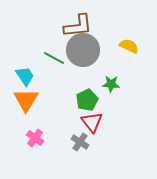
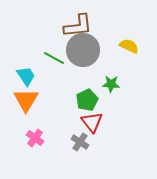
cyan trapezoid: moved 1 px right
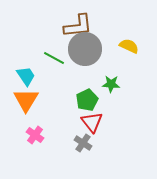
gray circle: moved 2 px right, 1 px up
pink cross: moved 3 px up
gray cross: moved 3 px right, 1 px down
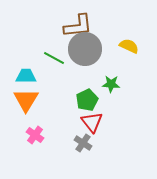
cyan trapezoid: rotated 55 degrees counterclockwise
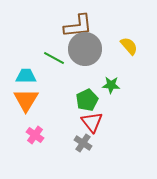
yellow semicircle: rotated 24 degrees clockwise
green star: moved 1 px down
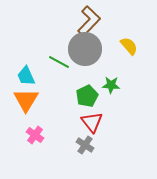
brown L-shape: moved 11 px right, 5 px up; rotated 40 degrees counterclockwise
green line: moved 5 px right, 4 px down
cyan trapezoid: rotated 115 degrees counterclockwise
green pentagon: moved 4 px up
gray cross: moved 2 px right, 2 px down
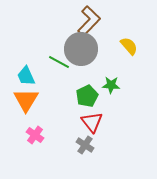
gray circle: moved 4 px left
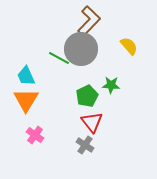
green line: moved 4 px up
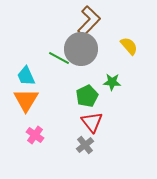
green star: moved 1 px right, 3 px up
gray cross: rotated 18 degrees clockwise
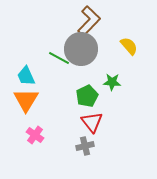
gray cross: moved 1 px down; rotated 24 degrees clockwise
